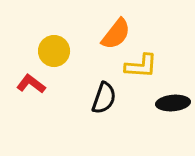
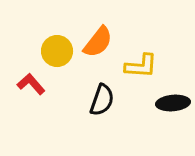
orange semicircle: moved 18 px left, 8 px down
yellow circle: moved 3 px right
red L-shape: rotated 12 degrees clockwise
black semicircle: moved 2 px left, 2 px down
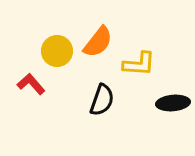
yellow L-shape: moved 2 px left, 2 px up
